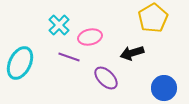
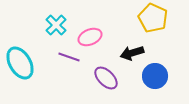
yellow pentagon: rotated 16 degrees counterclockwise
cyan cross: moved 3 px left
pink ellipse: rotated 10 degrees counterclockwise
cyan ellipse: rotated 56 degrees counterclockwise
blue circle: moved 9 px left, 12 px up
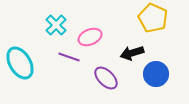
blue circle: moved 1 px right, 2 px up
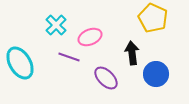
black arrow: rotated 100 degrees clockwise
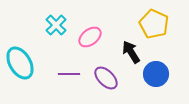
yellow pentagon: moved 1 px right, 6 px down
pink ellipse: rotated 15 degrees counterclockwise
black arrow: moved 1 px left, 1 px up; rotated 25 degrees counterclockwise
purple line: moved 17 px down; rotated 20 degrees counterclockwise
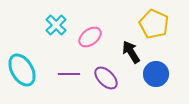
cyan ellipse: moved 2 px right, 7 px down
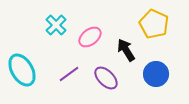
black arrow: moved 5 px left, 2 px up
purple line: rotated 35 degrees counterclockwise
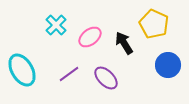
black arrow: moved 2 px left, 7 px up
blue circle: moved 12 px right, 9 px up
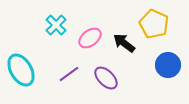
pink ellipse: moved 1 px down
black arrow: rotated 20 degrees counterclockwise
cyan ellipse: moved 1 px left
